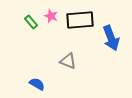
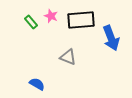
black rectangle: moved 1 px right
gray triangle: moved 4 px up
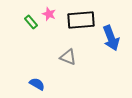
pink star: moved 2 px left, 2 px up
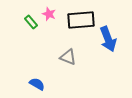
blue arrow: moved 3 px left, 1 px down
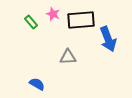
pink star: moved 4 px right
gray triangle: rotated 24 degrees counterclockwise
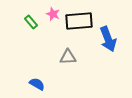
black rectangle: moved 2 px left, 1 px down
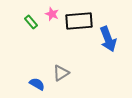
pink star: moved 1 px left
gray triangle: moved 7 px left, 16 px down; rotated 30 degrees counterclockwise
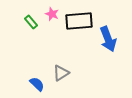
blue semicircle: rotated 14 degrees clockwise
